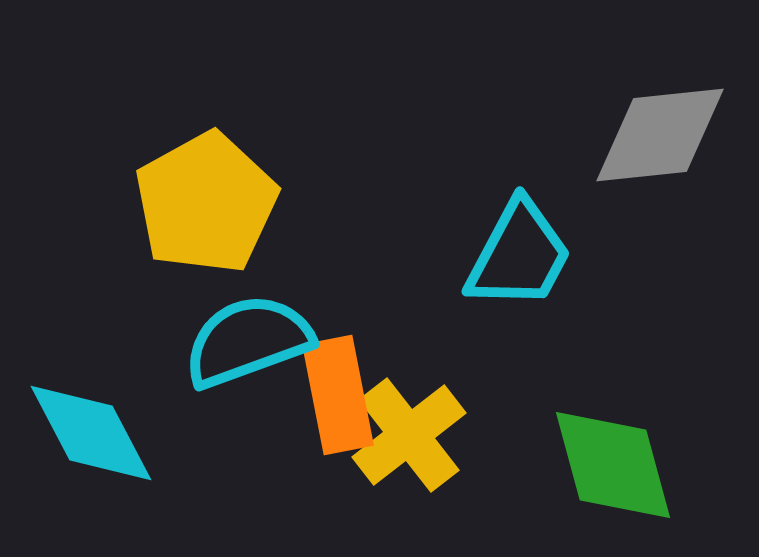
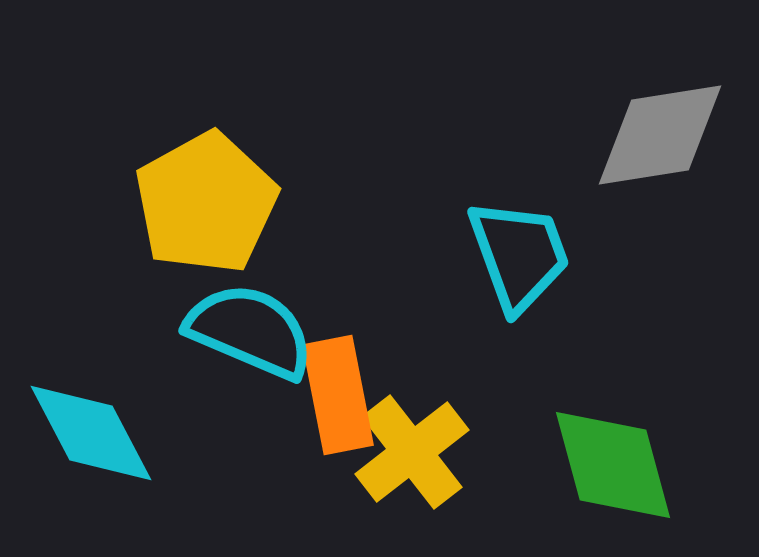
gray diamond: rotated 3 degrees counterclockwise
cyan trapezoid: rotated 48 degrees counterclockwise
cyan semicircle: moved 2 px right, 10 px up; rotated 43 degrees clockwise
yellow cross: moved 3 px right, 17 px down
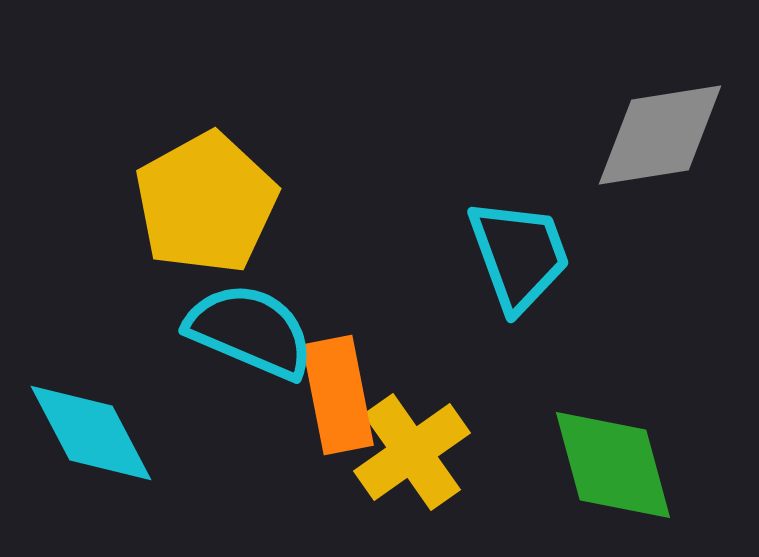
yellow cross: rotated 3 degrees clockwise
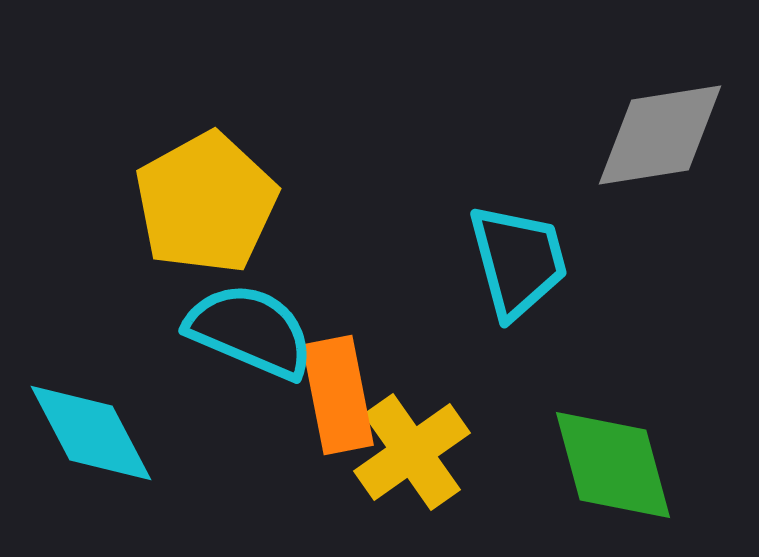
cyan trapezoid: moved 1 px left, 6 px down; rotated 5 degrees clockwise
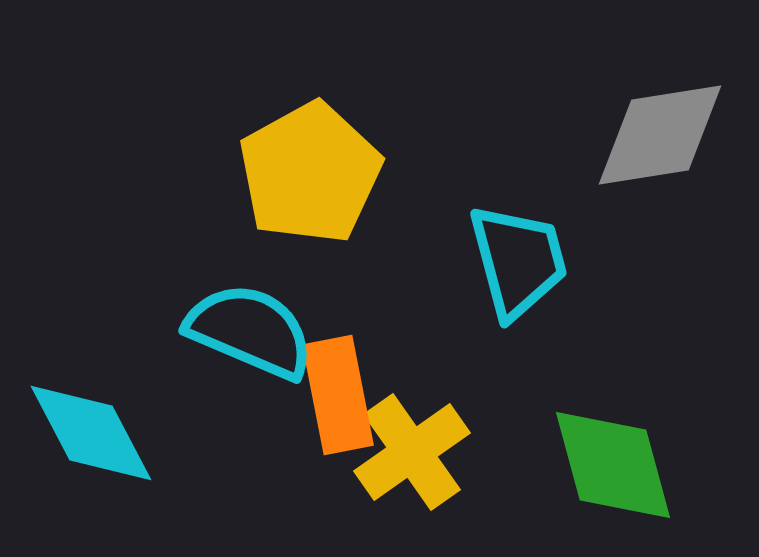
yellow pentagon: moved 104 px right, 30 px up
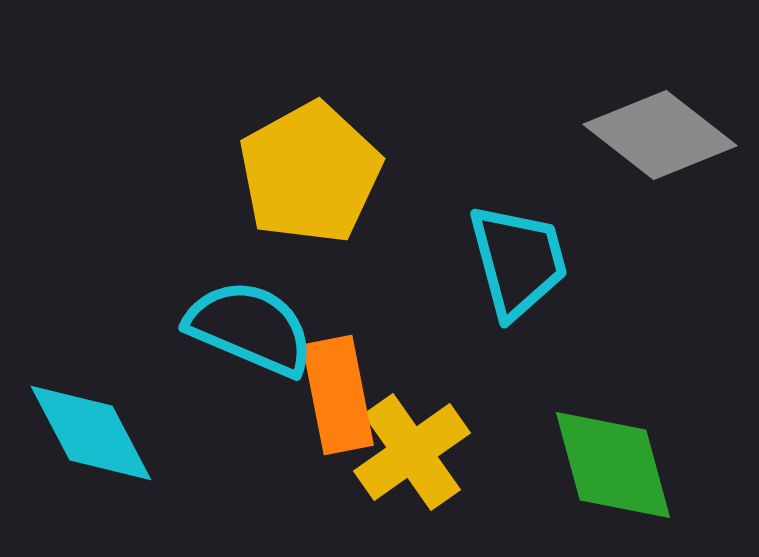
gray diamond: rotated 47 degrees clockwise
cyan semicircle: moved 3 px up
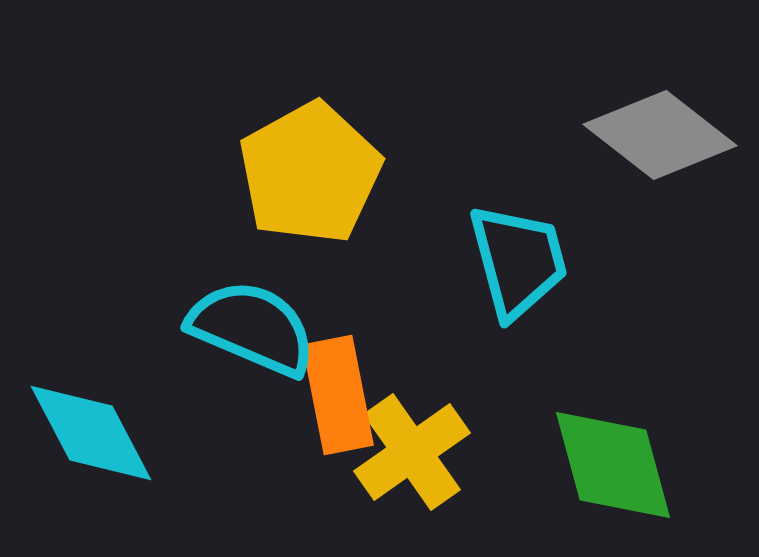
cyan semicircle: moved 2 px right
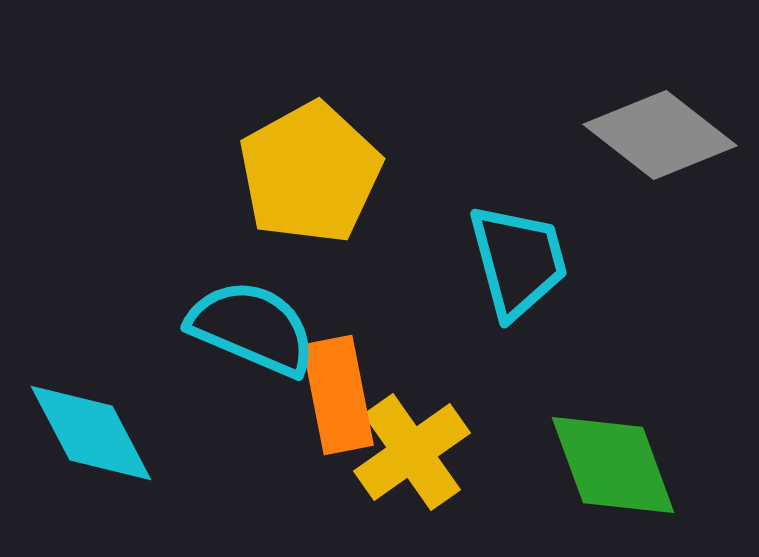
green diamond: rotated 5 degrees counterclockwise
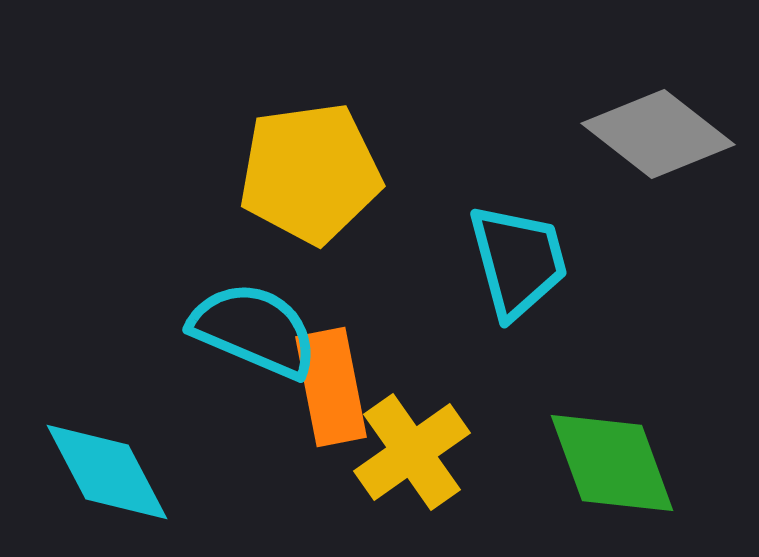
gray diamond: moved 2 px left, 1 px up
yellow pentagon: rotated 21 degrees clockwise
cyan semicircle: moved 2 px right, 2 px down
orange rectangle: moved 7 px left, 8 px up
cyan diamond: moved 16 px right, 39 px down
green diamond: moved 1 px left, 2 px up
